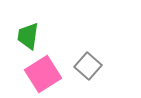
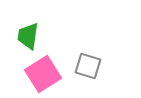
gray square: rotated 24 degrees counterclockwise
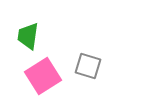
pink square: moved 2 px down
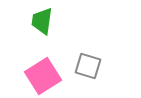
green trapezoid: moved 14 px right, 15 px up
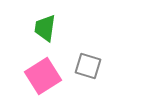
green trapezoid: moved 3 px right, 7 px down
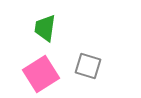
pink square: moved 2 px left, 2 px up
